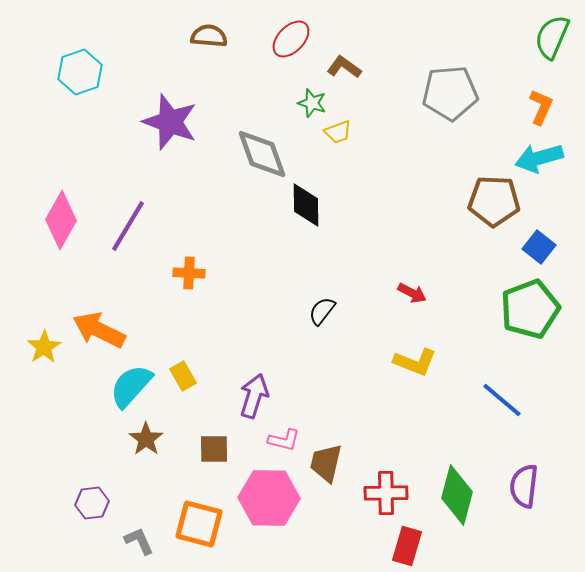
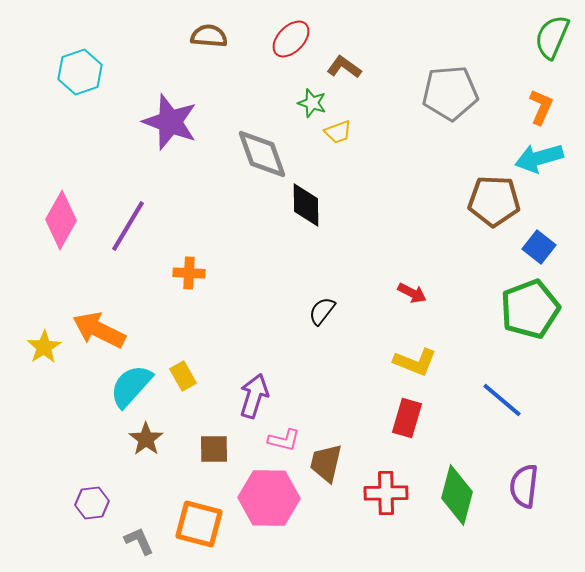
red rectangle: moved 128 px up
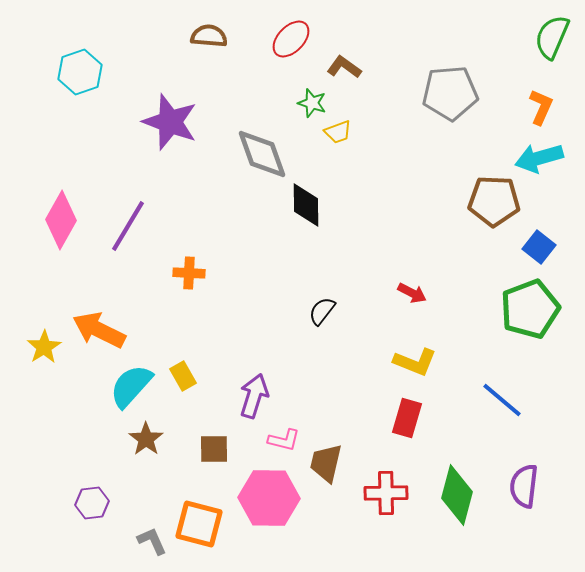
gray L-shape: moved 13 px right
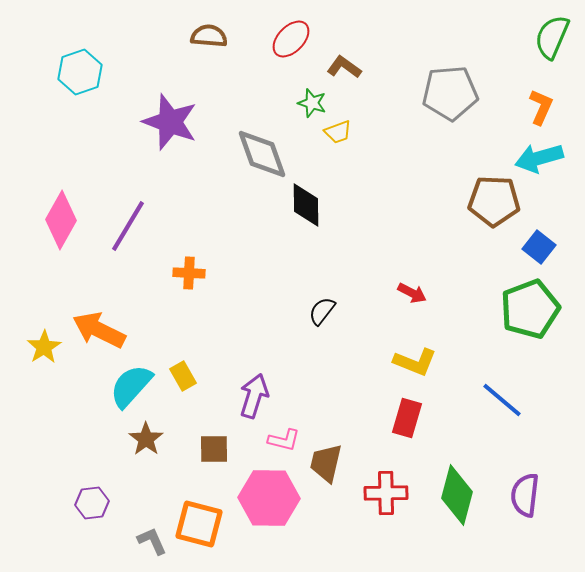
purple semicircle: moved 1 px right, 9 px down
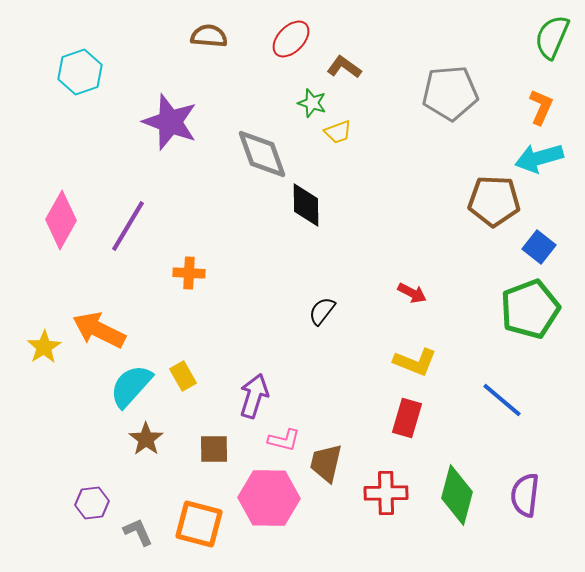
gray L-shape: moved 14 px left, 9 px up
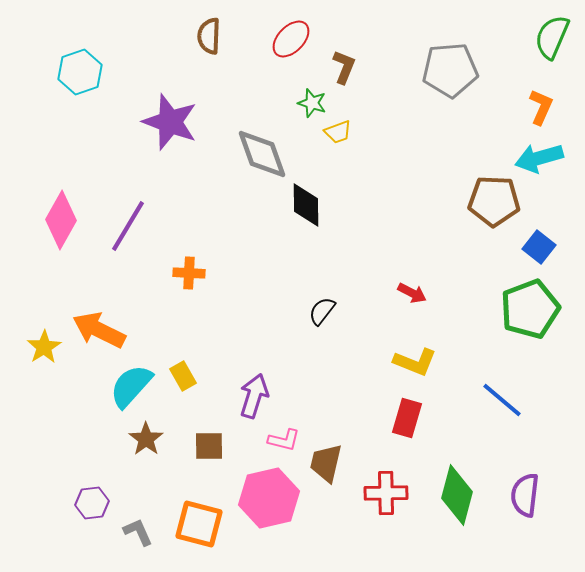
brown semicircle: rotated 93 degrees counterclockwise
brown L-shape: rotated 76 degrees clockwise
gray pentagon: moved 23 px up
brown square: moved 5 px left, 3 px up
pink hexagon: rotated 14 degrees counterclockwise
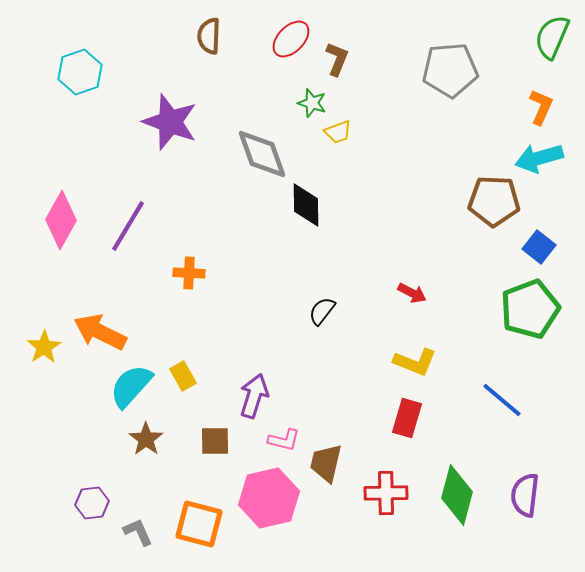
brown L-shape: moved 7 px left, 8 px up
orange arrow: moved 1 px right, 2 px down
brown square: moved 6 px right, 5 px up
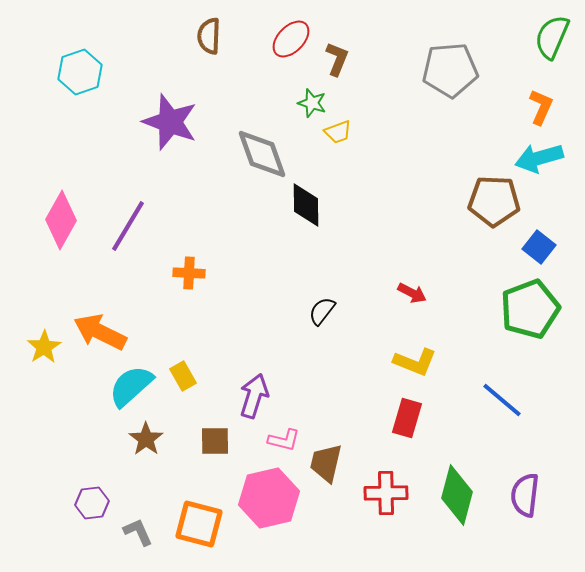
cyan semicircle: rotated 6 degrees clockwise
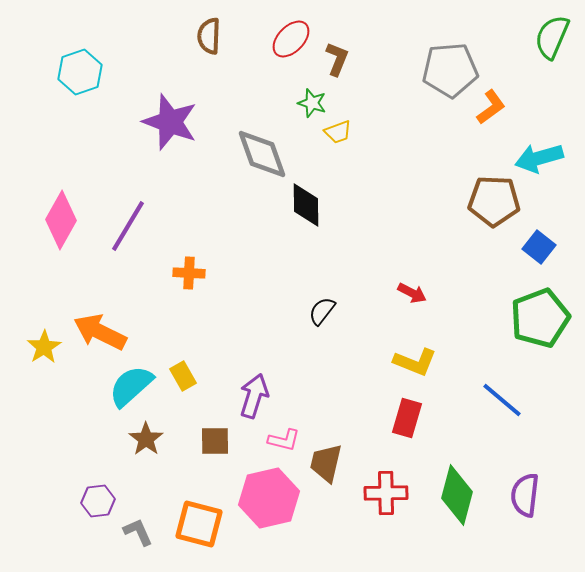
orange L-shape: moved 50 px left; rotated 30 degrees clockwise
green pentagon: moved 10 px right, 9 px down
purple hexagon: moved 6 px right, 2 px up
